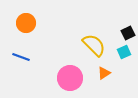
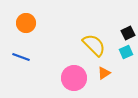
cyan square: moved 2 px right
pink circle: moved 4 px right
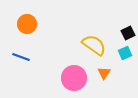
orange circle: moved 1 px right, 1 px down
yellow semicircle: rotated 10 degrees counterclockwise
cyan square: moved 1 px left, 1 px down
orange triangle: rotated 24 degrees counterclockwise
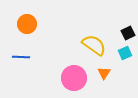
blue line: rotated 18 degrees counterclockwise
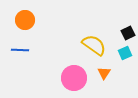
orange circle: moved 2 px left, 4 px up
blue line: moved 1 px left, 7 px up
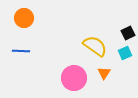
orange circle: moved 1 px left, 2 px up
yellow semicircle: moved 1 px right, 1 px down
blue line: moved 1 px right, 1 px down
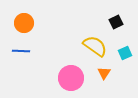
orange circle: moved 5 px down
black square: moved 12 px left, 11 px up
pink circle: moved 3 px left
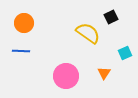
black square: moved 5 px left, 5 px up
yellow semicircle: moved 7 px left, 13 px up
pink circle: moved 5 px left, 2 px up
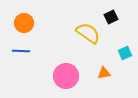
orange triangle: rotated 48 degrees clockwise
